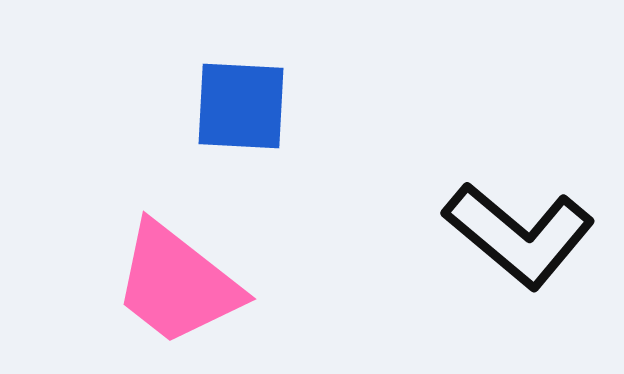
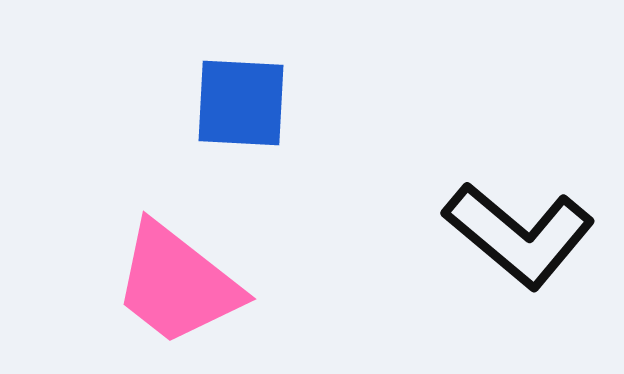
blue square: moved 3 px up
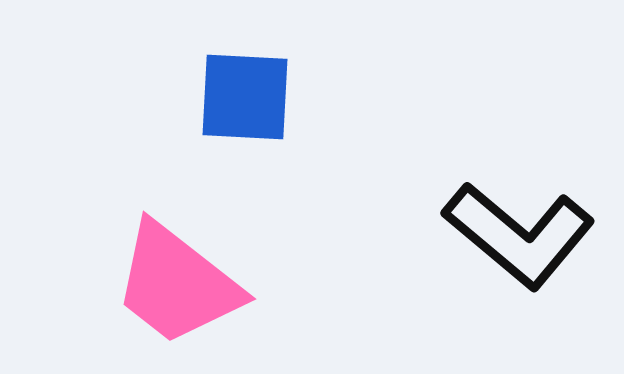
blue square: moved 4 px right, 6 px up
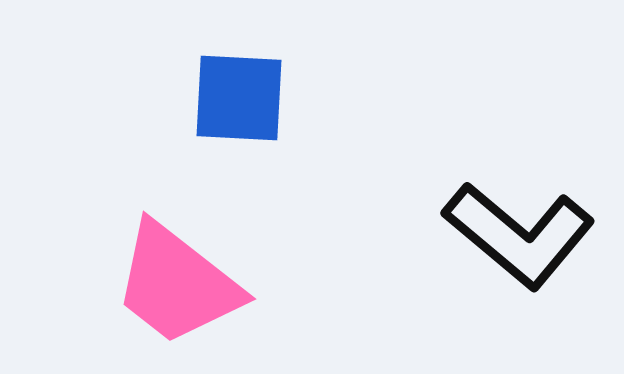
blue square: moved 6 px left, 1 px down
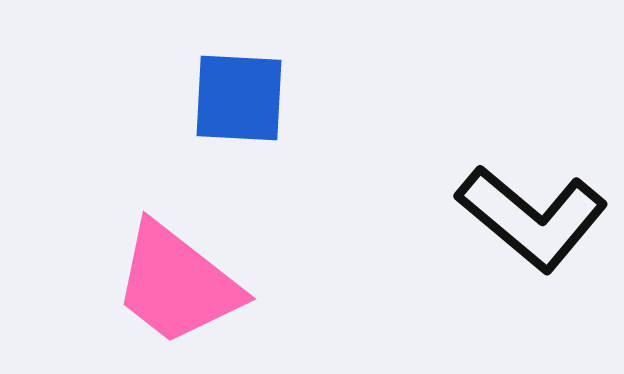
black L-shape: moved 13 px right, 17 px up
